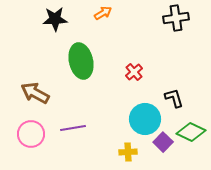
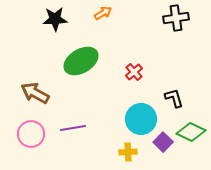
green ellipse: rotated 72 degrees clockwise
cyan circle: moved 4 px left
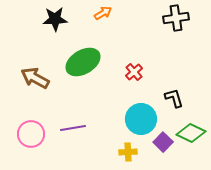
green ellipse: moved 2 px right, 1 px down
brown arrow: moved 15 px up
green diamond: moved 1 px down
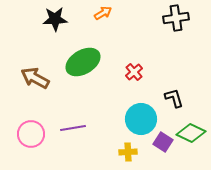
purple square: rotated 12 degrees counterclockwise
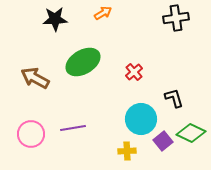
purple square: moved 1 px up; rotated 18 degrees clockwise
yellow cross: moved 1 px left, 1 px up
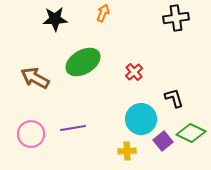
orange arrow: rotated 36 degrees counterclockwise
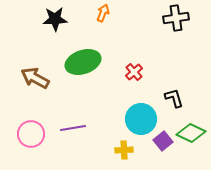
green ellipse: rotated 12 degrees clockwise
yellow cross: moved 3 px left, 1 px up
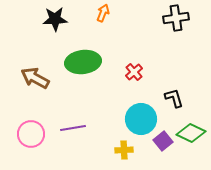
green ellipse: rotated 12 degrees clockwise
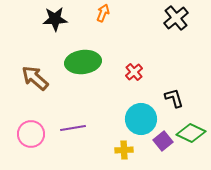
black cross: rotated 30 degrees counterclockwise
brown arrow: rotated 12 degrees clockwise
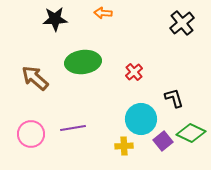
orange arrow: rotated 108 degrees counterclockwise
black cross: moved 6 px right, 5 px down
yellow cross: moved 4 px up
